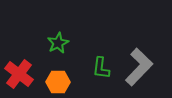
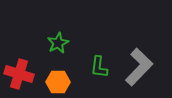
green L-shape: moved 2 px left, 1 px up
red cross: rotated 20 degrees counterclockwise
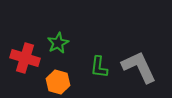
gray L-shape: rotated 69 degrees counterclockwise
red cross: moved 6 px right, 16 px up
orange hexagon: rotated 15 degrees clockwise
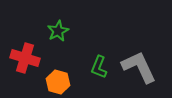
green star: moved 12 px up
green L-shape: rotated 15 degrees clockwise
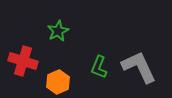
red cross: moved 2 px left, 3 px down
orange hexagon: rotated 20 degrees clockwise
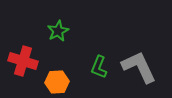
orange hexagon: moved 1 px left; rotated 20 degrees clockwise
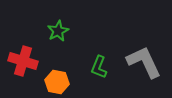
gray L-shape: moved 5 px right, 5 px up
orange hexagon: rotated 15 degrees clockwise
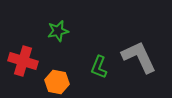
green star: rotated 15 degrees clockwise
gray L-shape: moved 5 px left, 5 px up
